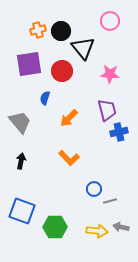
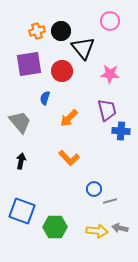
orange cross: moved 1 px left, 1 px down
blue cross: moved 2 px right, 1 px up; rotated 18 degrees clockwise
gray arrow: moved 1 px left, 1 px down
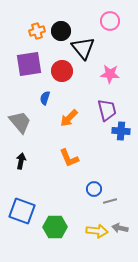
orange L-shape: rotated 20 degrees clockwise
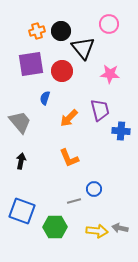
pink circle: moved 1 px left, 3 px down
purple square: moved 2 px right
purple trapezoid: moved 7 px left
gray line: moved 36 px left
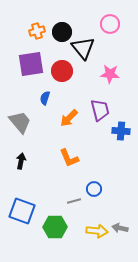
pink circle: moved 1 px right
black circle: moved 1 px right, 1 px down
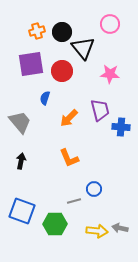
blue cross: moved 4 px up
green hexagon: moved 3 px up
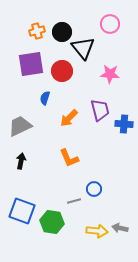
gray trapezoid: moved 4 px down; rotated 75 degrees counterclockwise
blue cross: moved 3 px right, 3 px up
green hexagon: moved 3 px left, 2 px up; rotated 10 degrees clockwise
